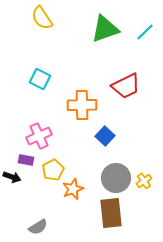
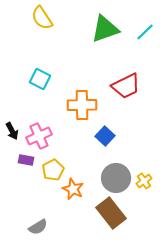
black arrow: moved 46 px up; rotated 42 degrees clockwise
orange star: rotated 25 degrees counterclockwise
brown rectangle: rotated 32 degrees counterclockwise
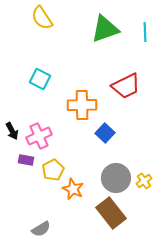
cyan line: rotated 48 degrees counterclockwise
blue square: moved 3 px up
gray semicircle: moved 3 px right, 2 px down
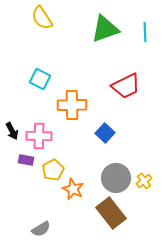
orange cross: moved 10 px left
pink cross: rotated 25 degrees clockwise
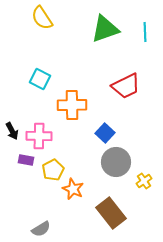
gray circle: moved 16 px up
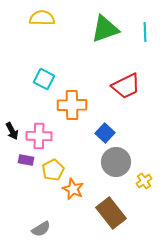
yellow semicircle: rotated 125 degrees clockwise
cyan square: moved 4 px right
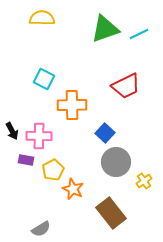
cyan line: moved 6 px left, 2 px down; rotated 66 degrees clockwise
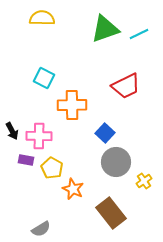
cyan square: moved 1 px up
yellow pentagon: moved 1 px left, 2 px up; rotated 15 degrees counterclockwise
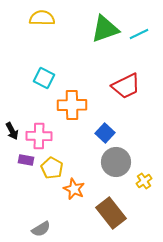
orange star: moved 1 px right
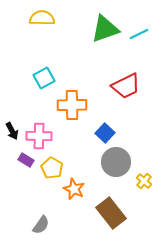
cyan square: rotated 35 degrees clockwise
purple rectangle: rotated 21 degrees clockwise
yellow cross: rotated 14 degrees counterclockwise
gray semicircle: moved 4 px up; rotated 24 degrees counterclockwise
